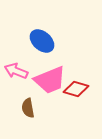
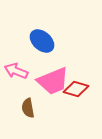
pink trapezoid: moved 3 px right, 1 px down
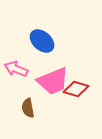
pink arrow: moved 2 px up
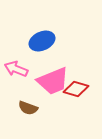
blue ellipse: rotated 65 degrees counterclockwise
brown semicircle: rotated 60 degrees counterclockwise
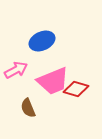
pink arrow: moved 1 px down; rotated 130 degrees clockwise
brown semicircle: rotated 48 degrees clockwise
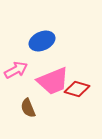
red diamond: moved 1 px right
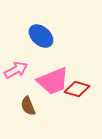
blue ellipse: moved 1 px left, 5 px up; rotated 65 degrees clockwise
brown semicircle: moved 2 px up
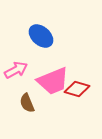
brown semicircle: moved 1 px left, 3 px up
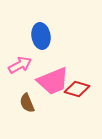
blue ellipse: rotated 40 degrees clockwise
pink arrow: moved 4 px right, 5 px up
